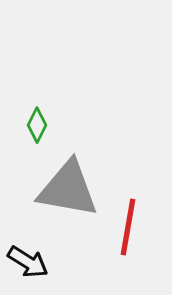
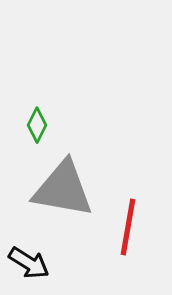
gray triangle: moved 5 px left
black arrow: moved 1 px right, 1 px down
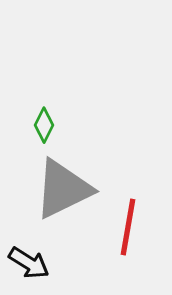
green diamond: moved 7 px right
gray triangle: rotated 36 degrees counterclockwise
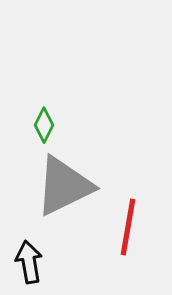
gray triangle: moved 1 px right, 3 px up
black arrow: moved 1 px up; rotated 132 degrees counterclockwise
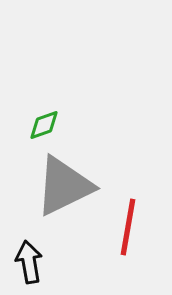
green diamond: rotated 44 degrees clockwise
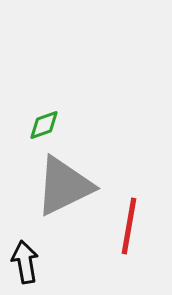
red line: moved 1 px right, 1 px up
black arrow: moved 4 px left
